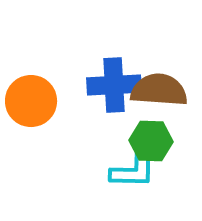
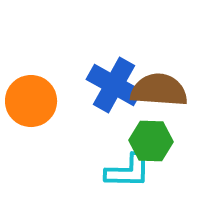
blue cross: rotated 32 degrees clockwise
cyan L-shape: moved 5 px left
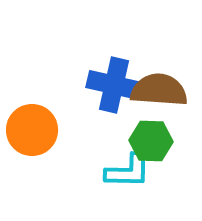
blue cross: rotated 16 degrees counterclockwise
orange circle: moved 1 px right, 29 px down
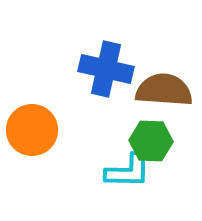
blue cross: moved 8 px left, 16 px up
brown semicircle: moved 5 px right
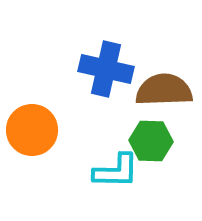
brown semicircle: rotated 6 degrees counterclockwise
cyan L-shape: moved 12 px left
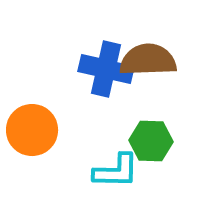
brown semicircle: moved 16 px left, 30 px up
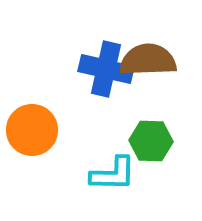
cyan L-shape: moved 3 px left, 3 px down
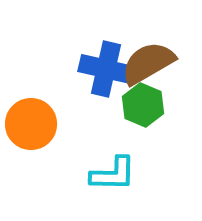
brown semicircle: moved 3 px down; rotated 28 degrees counterclockwise
orange circle: moved 1 px left, 6 px up
green hexagon: moved 8 px left, 36 px up; rotated 21 degrees clockwise
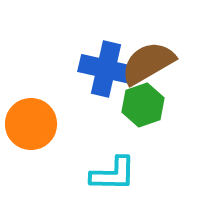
green hexagon: rotated 18 degrees clockwise
